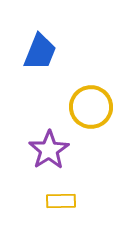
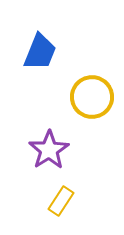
yellow circle: moved 1 px right, 10 px up
yellow rectangle: rotated 56 degrees counterclockwise
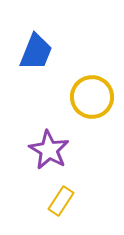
blue trapezoid: moved 4 px left
purple star: rotated 9 degrees counterclockwise
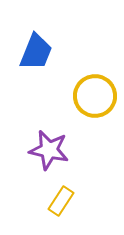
yellow circle: moved 3 px right, 1 px up
purple star: rotated 18 degrees counterclockwise
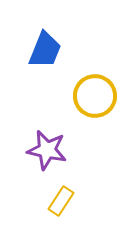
blue trapezoid: moved 9 px right, 2 px up
purple star: moved 2 px left
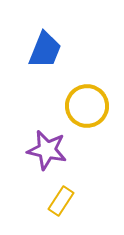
yellow circle: moved 8 px left, 10 px down
